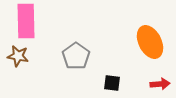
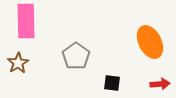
brown star: moved 7 px down; rotated 30 degrees clockwise
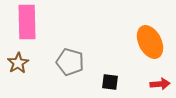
pink rectangle: moved 1 px right, 1 px down
gray pentagon: moved 6 px left, 6 px down; rotated 20 degrees counterclockwise
black square: moved 2 px left, 1 px up
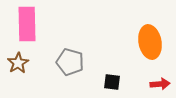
pink rectangle: moved 2 px down
orange ellipse: rotated 16 degrees clockwise
black square: moved 2 px right
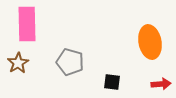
red arrow: moved 1 px right
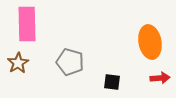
red arrow: moved 1 px left, 6 px up
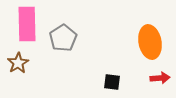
gray pentagon: moved 7 px left, 24 px up; rotated 24 degrees clockwise
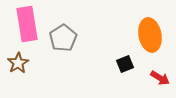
pink rectangle: rotated 8 degrees counterclockwise
orange ellipse: moved 7 px up
red arrow: rotated 36 degrees clockwise
black square: moved 13 px right, 18 px up; rotated 30 degrees counterclockwise
